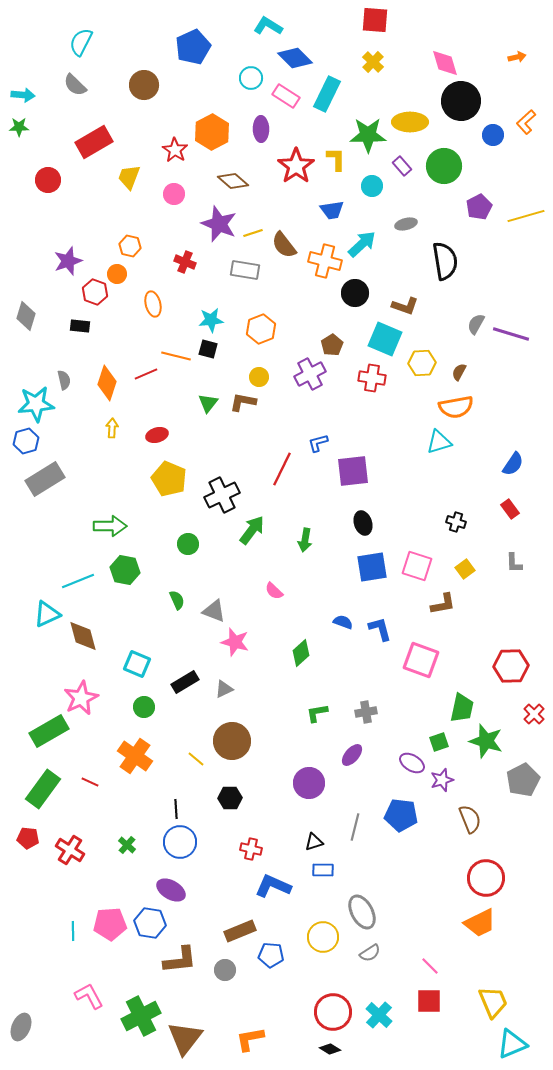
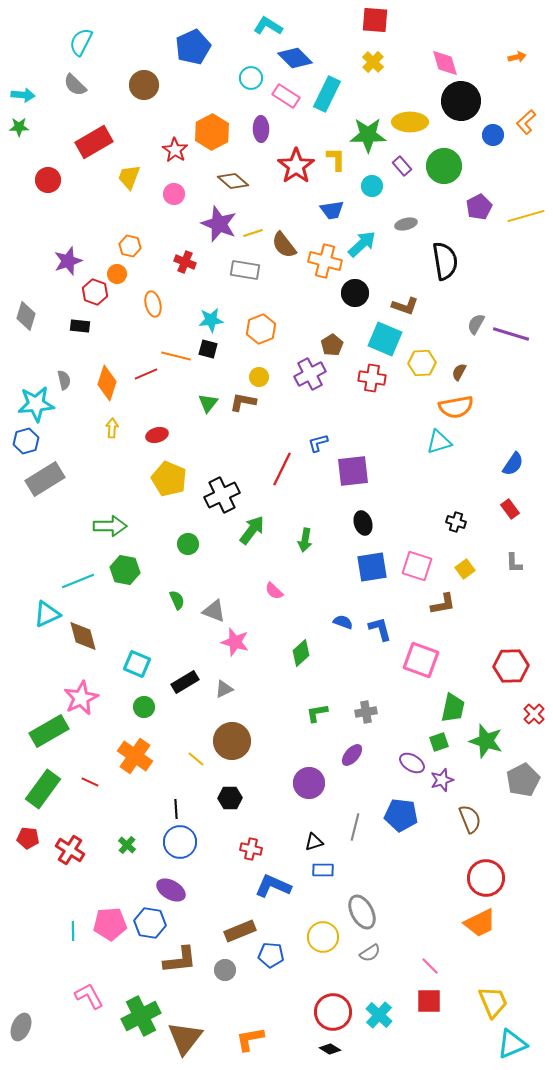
green trapezoid at (462, 708): moved 9 px left
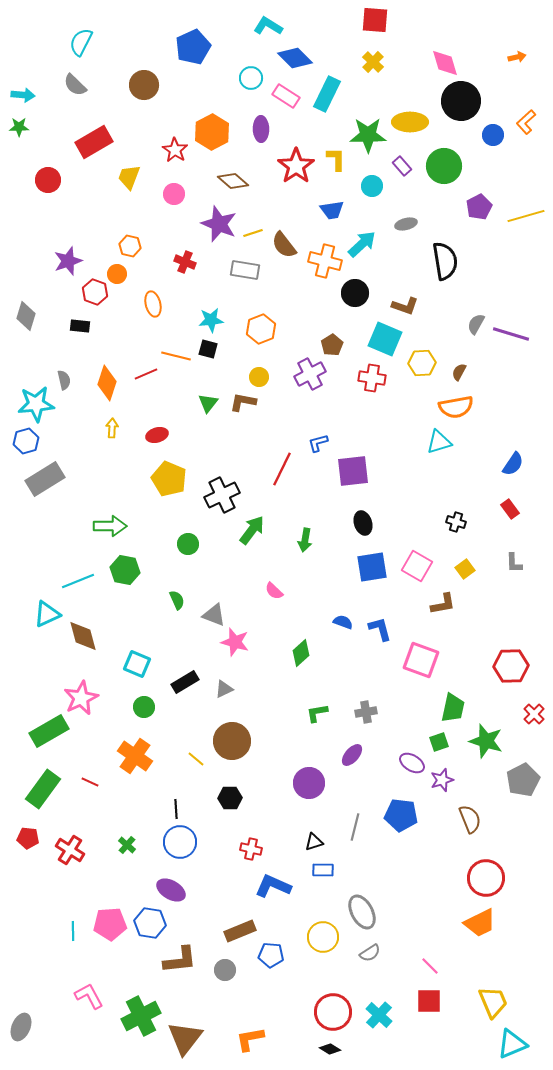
pink square at (417, 566): rotated 12 degrees clockwise
gray triangle at (214, 611): moved 4 px down
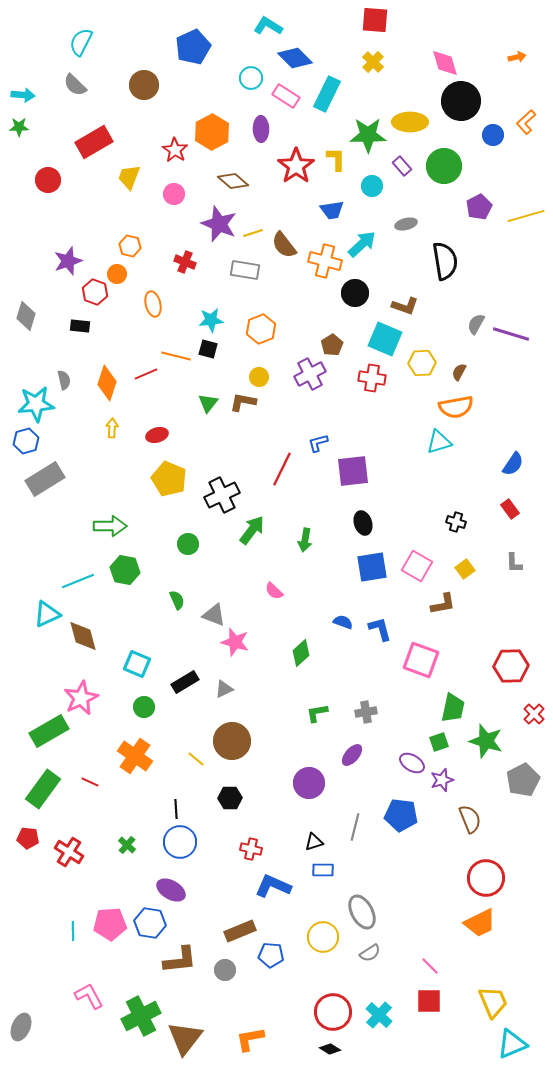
red cross at (70, 850): moved 1 px left, 2 px down
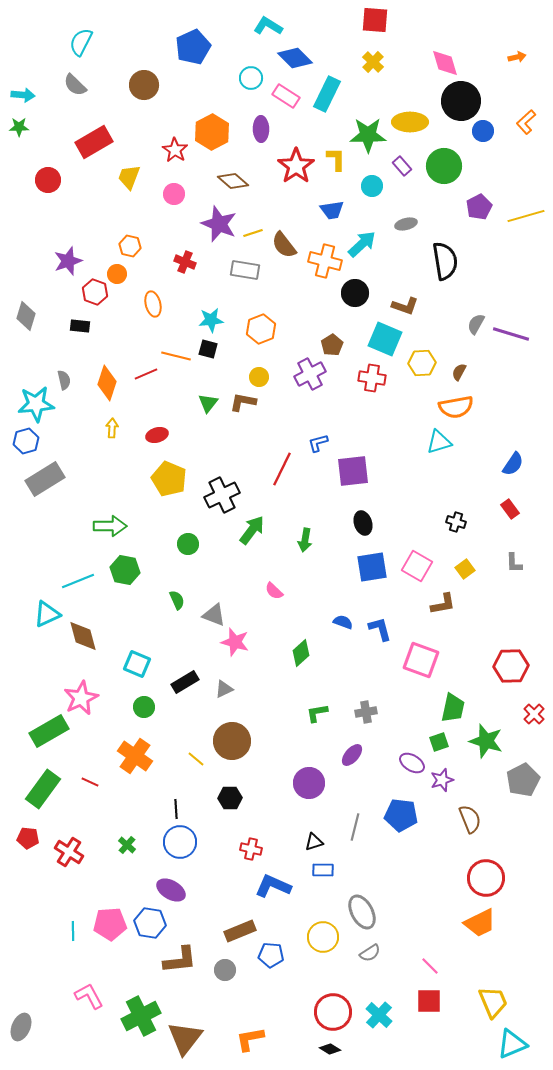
blue circle at (493, 135): moved 10 px left, 4 px up
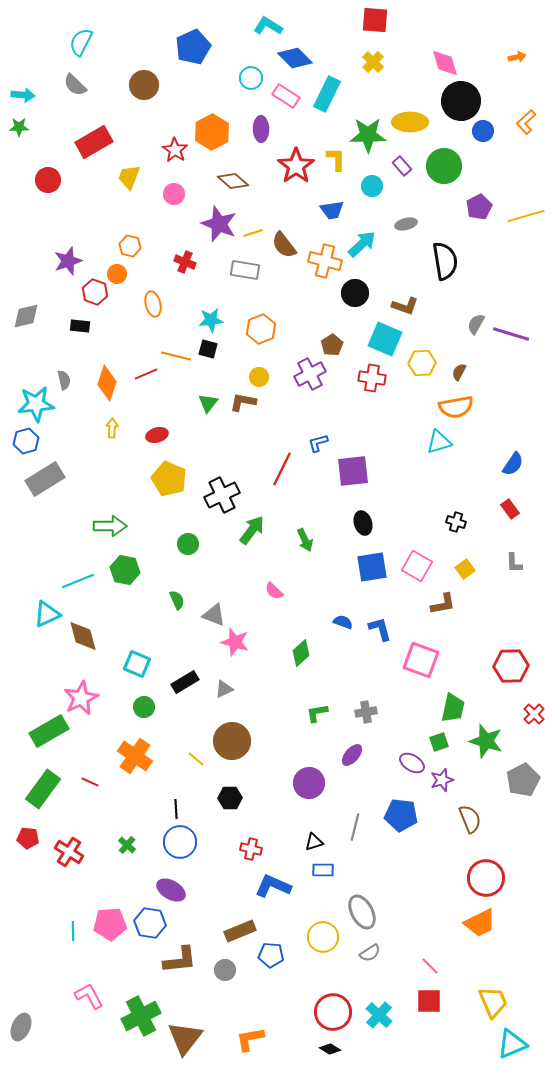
gray diamond at (26, 316): rotated 60 degrees clockwise
green arrow at (305, 540): rotated 35 degrees counterclockwise
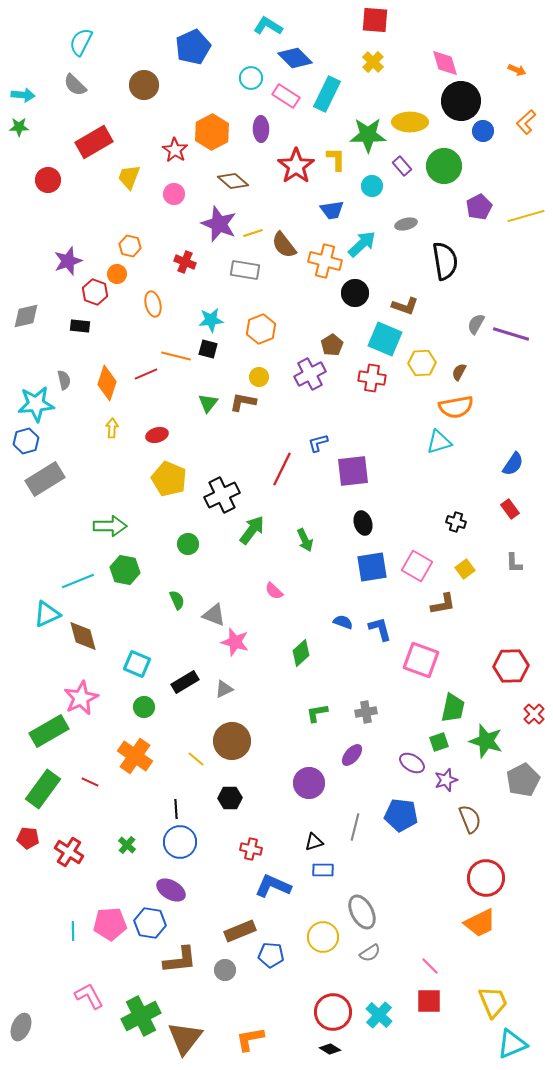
orange arrow at (517, 57): moved 13 px down; rotated 36 degrees clockwise
purple star at (442, 780): moved 4 px right
